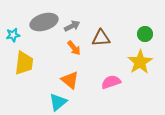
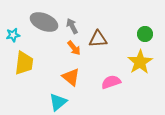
gray ellipse: rotated 40 degrees clockwise
gray arrow: rotated 91 degrees counterclockwise
brown triangle: moved 3 px left, 1 px down
orange triangle: moved 1 px right, 3 px up
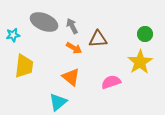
orange arrow: rotated 21 degrees counterclockwise
yellow trapezoid: moved 3 px down
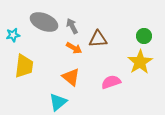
green circle: moved 1 px left, 2 px down
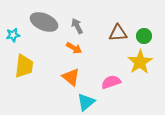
gray arrow: moved 5 px right
brown triangle: moved 20 px right, 6 px up
cyan triangle: moved 28 px right
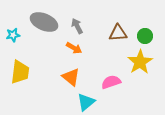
green circle: moved 1 px right
yellow trapezoid: moved 4 px left, 6 px down
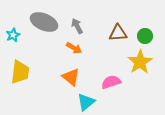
cyan star: rotated 16 degrees counterclockwise
